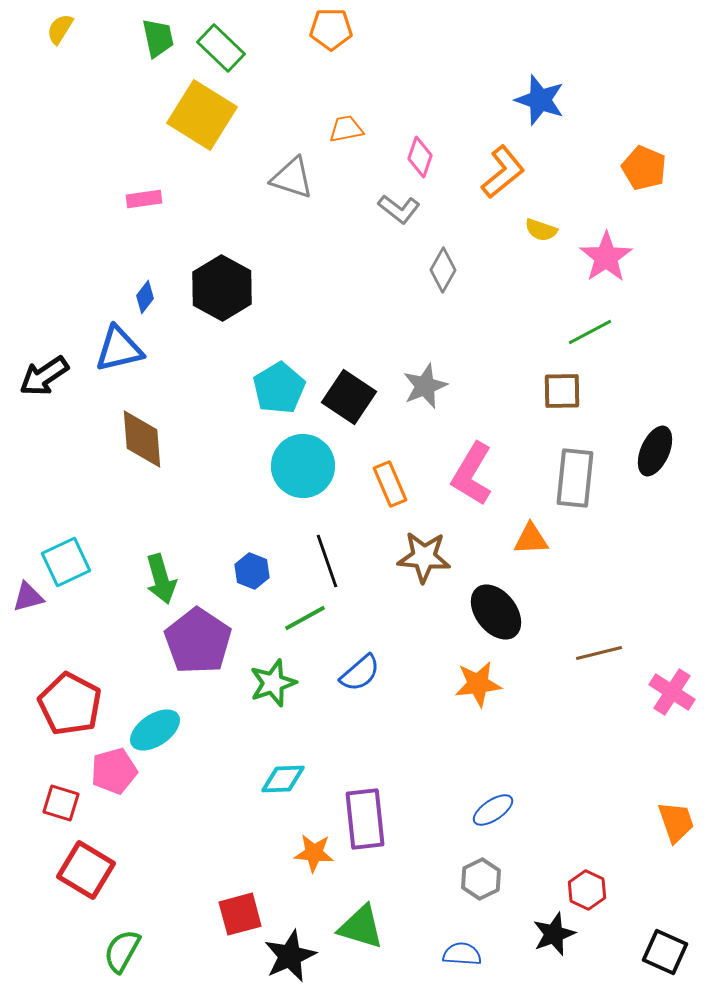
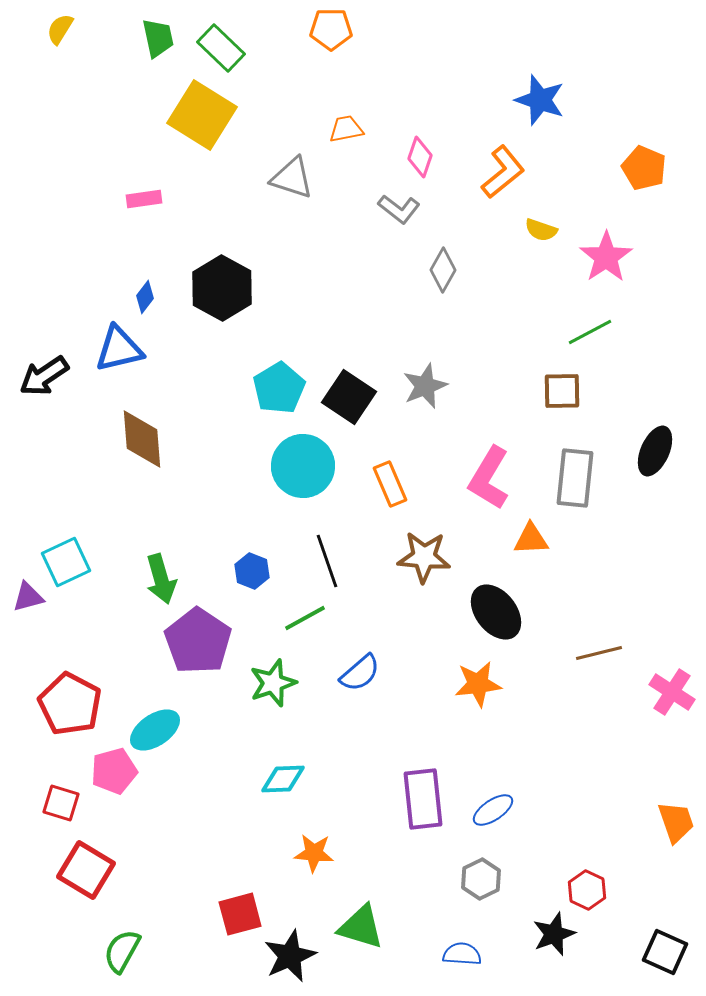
pink L-shape at (472, 474): moved 17 px right, 4 px down
purple rectangle at (365, 819): moved 58 px right, 20 px up
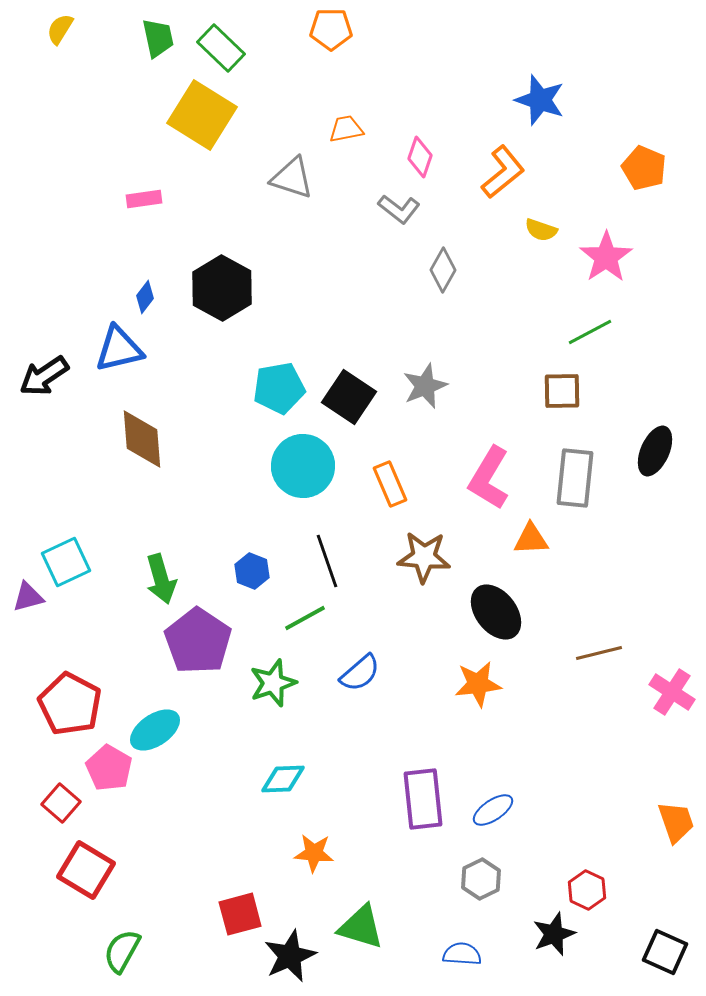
cyan pentagon at (279, 388): rotated 21 degrees clockwise
pink pentagon at (114, 771): moved 5 px left, 3 px up; rotated 27 degrees counterclockwise
red square at (61, 803): rotated 24 degrees clockwise
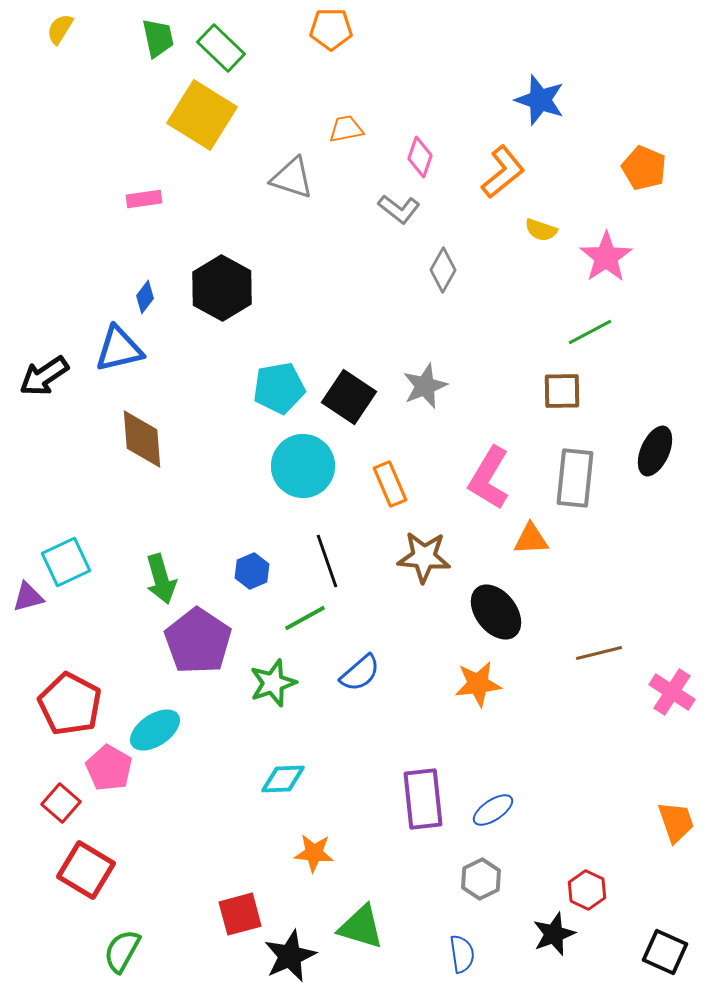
blue hexagon at (252, 571): rotated 16 degrees clockwise
blue semicircle at (462, 954): rotated 78 degrees clockwise
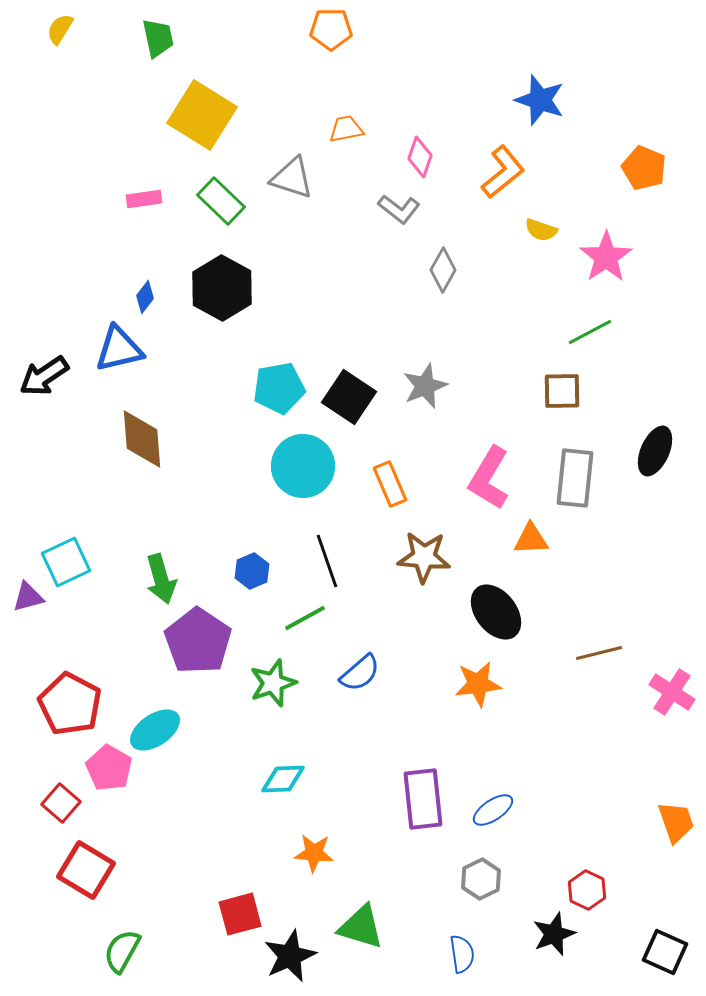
green rectangle at (221, 48): moved 153 px down
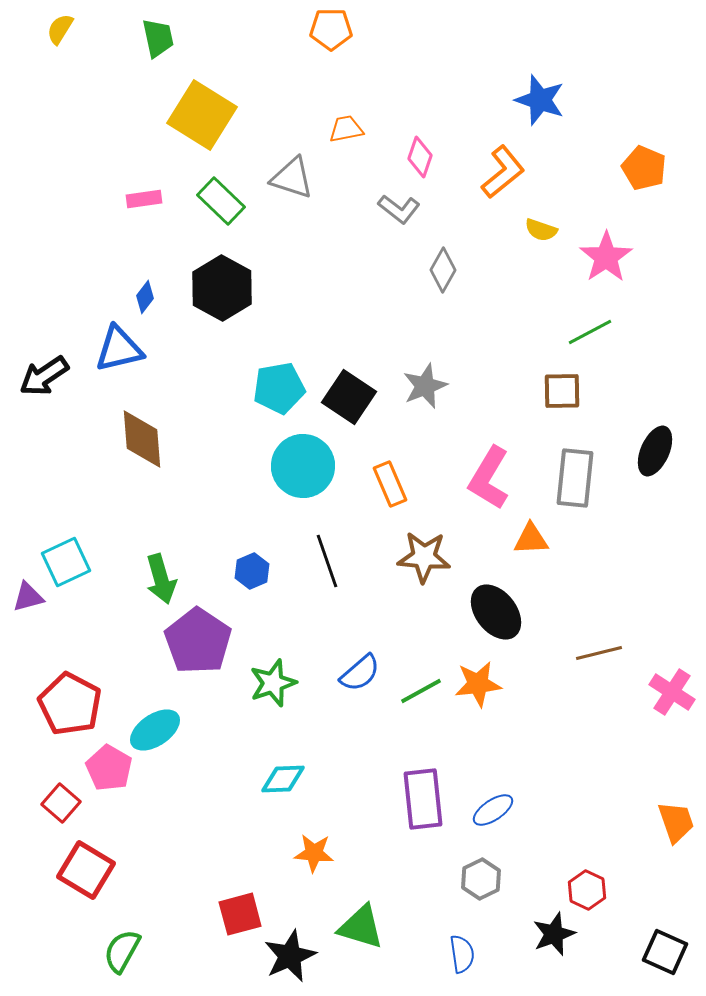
green line at (305, 618): moved 116 px right, 73 px down
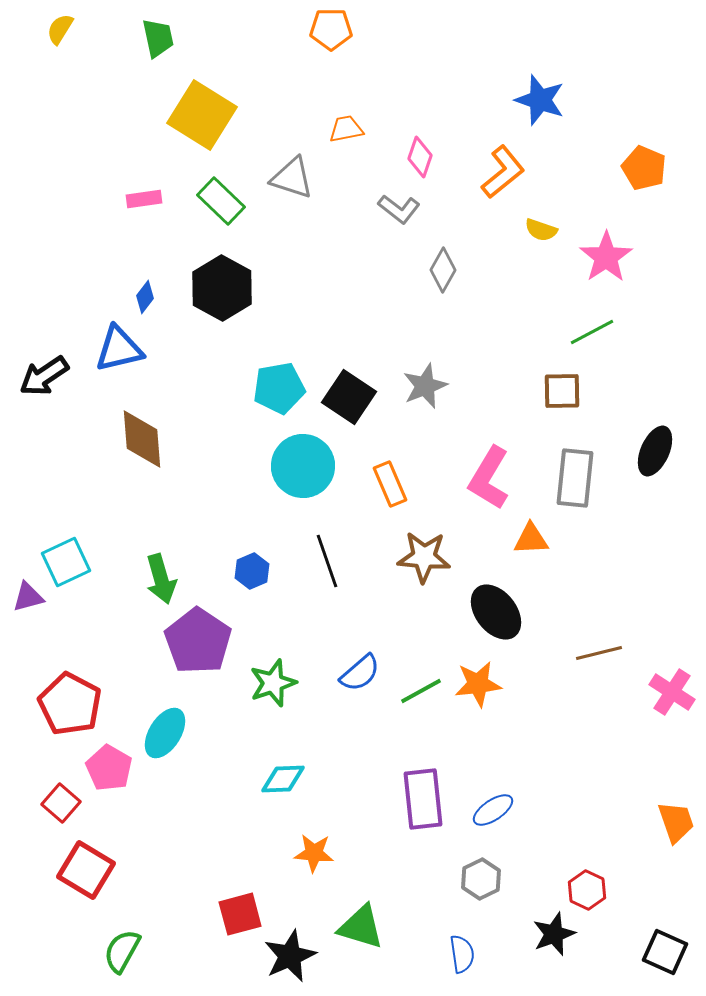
green line at (590, 332): moved 2 px right
cyan ellipse at (155, 730): moved 10 px right, 3 px down; rotated 24 degrees counterclockwise
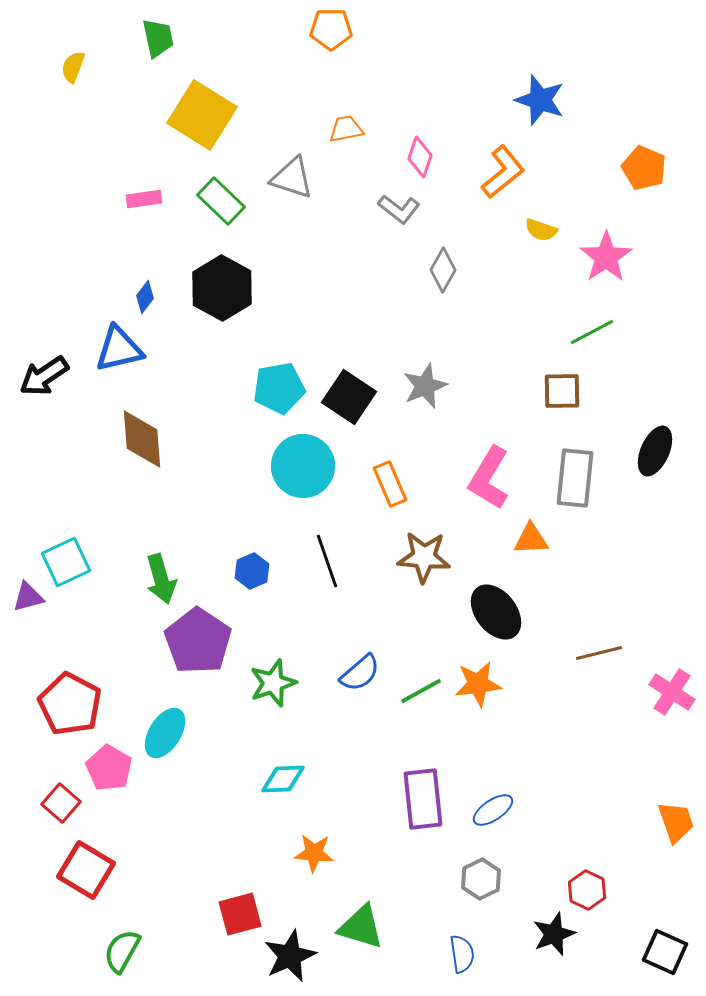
yellow semicircle at (60, 29): moved 13 px right, 38 px down; rotated 12 degrees counterclockwise
